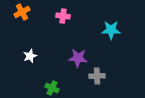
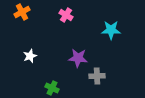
pink cross: moved 3 px right, 1 px up; rotated 24 degrees clockwise
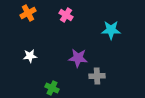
orange cross: moved 6 px right, 1 px down
white star: rotated 16 degrees clockwise
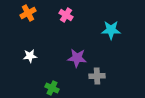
purple star: moved 1 px left
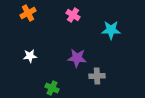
pink cross: moved 7 px right
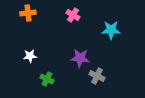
orange cross: rotated 21 degrees clockwise
purple star: moved 3 px right
gray cross: rotated 28 degrees clockwise
green cross: moved 5 px left, 9 px up
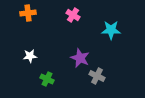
purple star: rotated 18 degrees clockwise
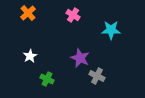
orange cross: rotated 35 degrees counterclockwise
white star: rotated 24 degrees counterclockwise
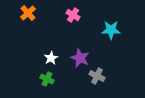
white star: moved 21 px right, 2 px down
